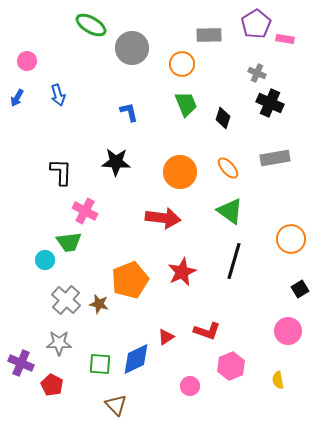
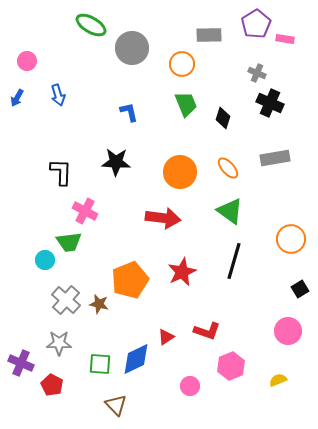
yellow semicircle at (278, 380): rotated 78 degrees clockwise
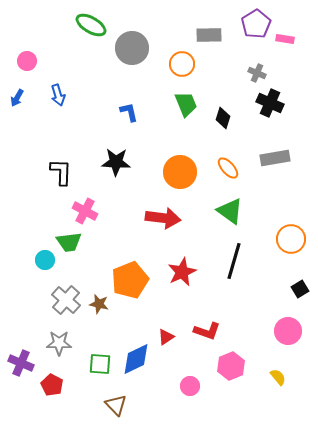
yellow semicircle at (278, 380): moved 3 px up; rotated 72 degrees clockwise
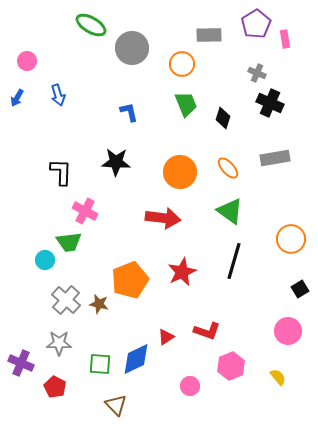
pink rectangle at (285, 39): rotated 72 degrees clockwise
red pentagon at (52, 385): moved 3 px right, 2 px down
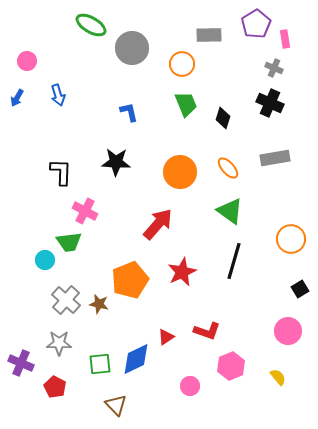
gray cross at (257, 73): moved 17 px right, 5 px up
red arrow at (163, 218): moved 5 px left, 6 px down; rotated 56 degrees counterclockwise
green square at (100, 364): rotated 10 degrees counterclockwise
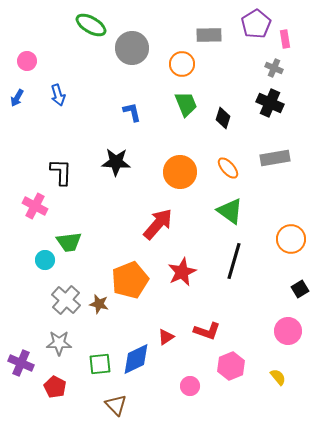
blue L-shape at (129, 112): moved 3 px right
pink cross at (85, 211): moved 50 px left, 5 px up
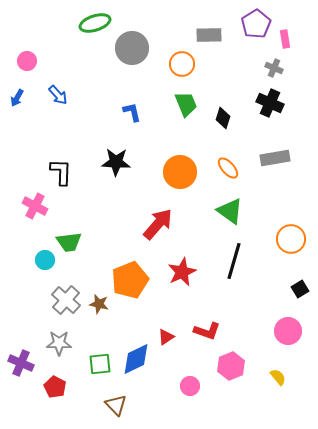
green ellipse at (91, 25): moved 4 px right, 2 px up; rotated 48 degrees counterclockwise
blue arrow at (58, 95): rotated 25 degrees counterclockwise
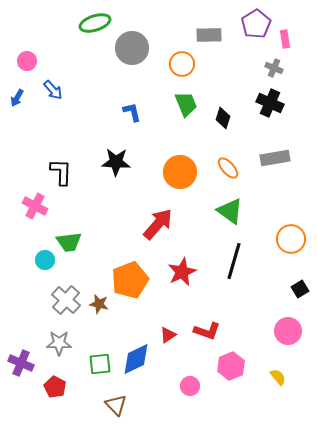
blue arrow at (58, 95): moved 5 px left, 5 px up
red triangle at (166, 337): moved 2 px right, 2 px up
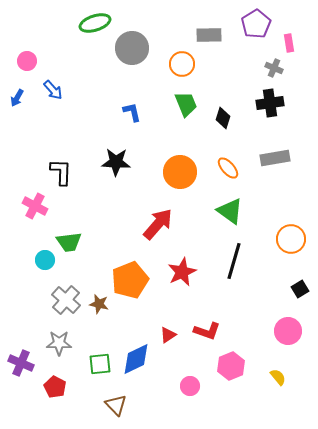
pink rectangle at (285, 39): moved 4 px right, 4 px down
black cross at (270, 103): rotated 32 degrees counterclockwise
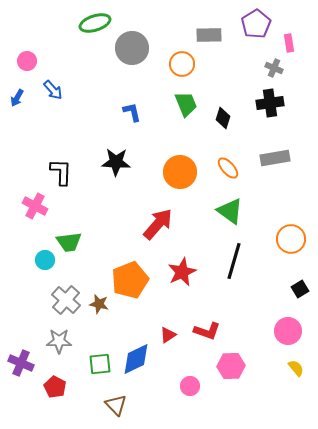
gray star at (59, 343): moved 2 px up
pink hexagon at (231, 366): rotated 20 degrees clockwise
yellow semicircle at (278, 377): moved 18 px right, 9 px up
